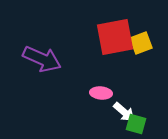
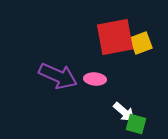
purple arrow: moved 16 px right, 17 px down
pink ellipse: moved 6 px left, 14 px up
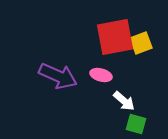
pink ellipse: moved 6 px right, 4 px up; rotated 10 degrees clockwise
white arrow: moved 11 px up
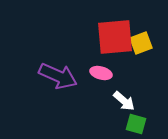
red square: rotated 6 degrees clockwise
pink ellipse: moved 2 px up
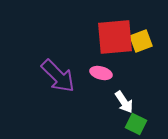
yellow square: moved 2 px up
purple arrow: rotated 21 degrees clockwise
white arrow: moved 1 px down; rotated 15 degrees clockwise
green square: rotated 10 degrees clockwise
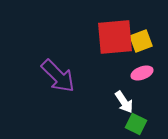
pink ellipse: moved 41 px right; rotated 35 degrees counterclockwise
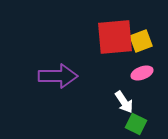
purple arrow: rotated 45 degrees counterclockwise
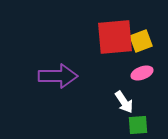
green square: moved 2 px right, 1 px down; rotated 30 degrees counterclockwise
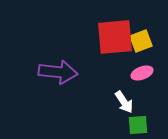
purple arrow: moved 4 px up; rotated 6 degrees clockwise
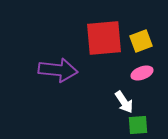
red square: moved 11 px left, 1 px down
purple arrow: moved 2 px up
